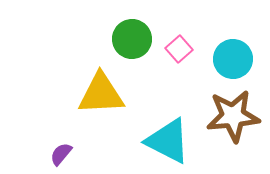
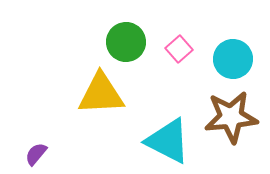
green circle: moved 6 px left, 3 px down
brown star: moved 2 px left, 1 px down
purple semicircle: moved 25 px left
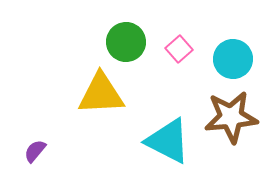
purple semicircle: moved 1 px left, 3 px up
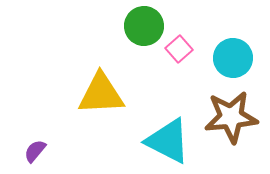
green circle: moved 18 px right, 16 px up
cyan circle: moved 1 px up
